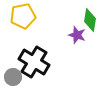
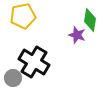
gray circle: moved 1 px down
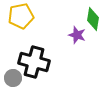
yellow pentagon: moved 2 px left
green diamond: moved 3 px right, 1 px up
black cross: rotated 16 degrees counterclockwise
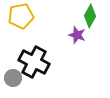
green diamond: moved 3 px left, 3 px up; rotated 20 degrees clockwise
black cross: rotated 12 degrees clockwise
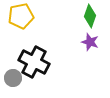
green diamond: rotated 10 degrees counterclockwise
purple star: moved 13 px right, 7 px down
